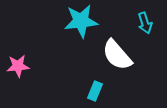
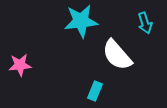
pink star: moved 2 px right, 1 px up
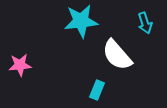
cyan rectangle: moved 2 px right, 1 px up
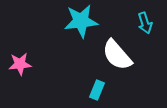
pink star: moved 1 px up
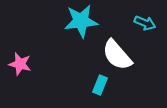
cyan arrow: rotated 50 degrees counterclockwise
pink star: rotated 20 degrees clockwise
cyan rectangle: moved 3 px right, 5 px up
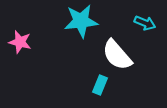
pink star: moved 22 px up
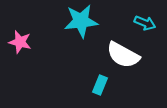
white semicircle: moved 6 px right; rotated 20 degrees counterclockwise
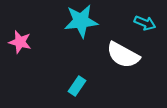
cyan rectangle: moved 23 px left, 1 px down; rotated 12 degrees clockwise
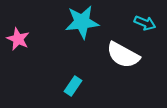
cyan star: moved 1 px right, 1 px down
pink star: moved 2 px left, 3 px up; rotated 10 degrees clockwise
cyan rectangle: moved 4 px left
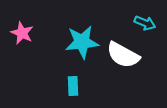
cyan star: moved 20 px down
pink star: moved 4 px right, 6 px up
cyan rectangle: rotated 36 degrees counterclockwise
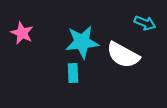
cyan rectangle: moved 13 px up
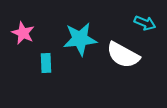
pink star: moved 1 px right
cyan star: moved 2 px left, 3 px up
cyan rectangle: moved 27 px left, 10 px up
